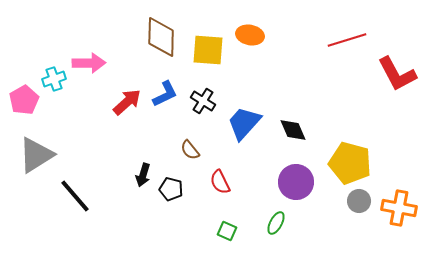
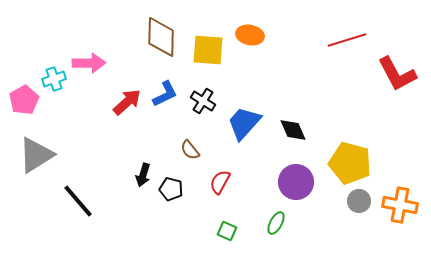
red semicircle: rotated 55 degrees clockwise
black line: moved 3 px right, 5 px down
orange cross: moved 1 px right, 3 px up
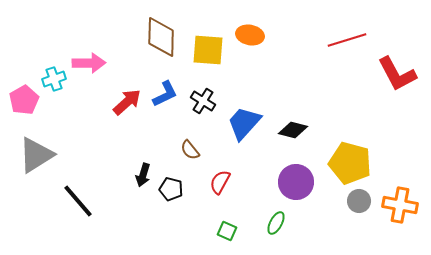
black diamond: rotated 52 degrees counterclockwise
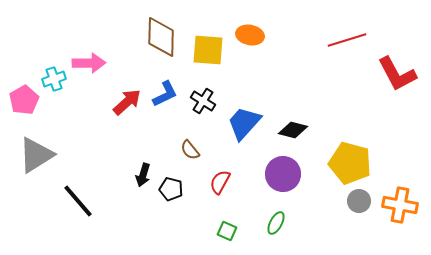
purple circle: moved 13 px left, 8 px up
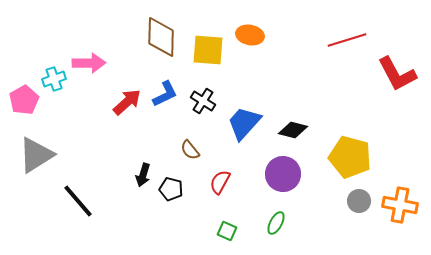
yellow pentagon: moved 6 px up
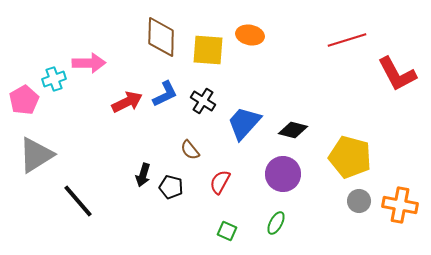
red arrow: rotated 16 degrees clockwise
black pentagon: moved 2 px up
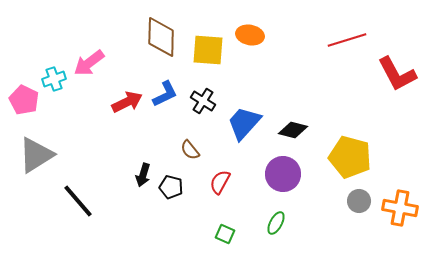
pink arrow: rotated 144 degrees clockwise
pink pentagon: rotated 16 degrees counterclockwise
orange cross: moved 3 px down
green square: moved 2 px left, 3 px down
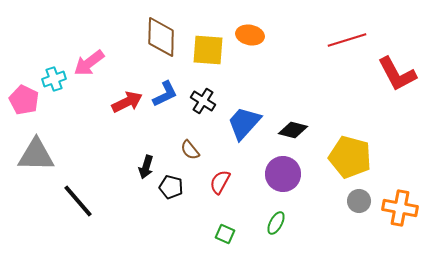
gray triangle: rotated 33 degrees clockwise
black arrow: moved 3 px right, 8 px up
